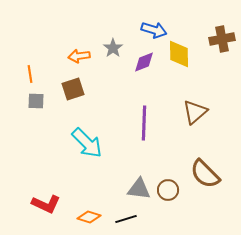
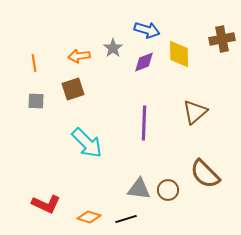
blue arrow: moved 7 px left
orange line: moved 4 px right, 11 px up
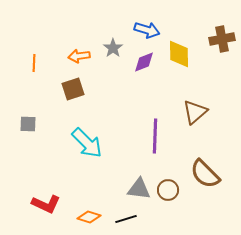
orange line: rotated 12 degrees clockwise
gray square: moved 8 px left, 23 px down
purple line: moved 11 px right, 13 px down
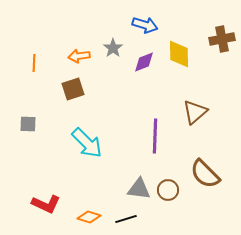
blue arrow: moved 2 px left, 5 px up
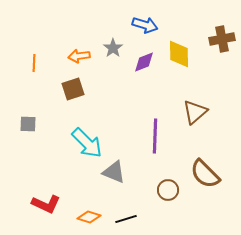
gray triangle: moved 25 px left, 17 px up; rotated 15 degrees clockwise
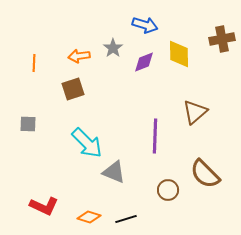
red L-shape: moved 2 px left, 2 px down
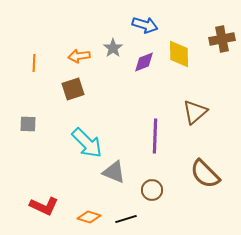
brown circle: moved 16 px left
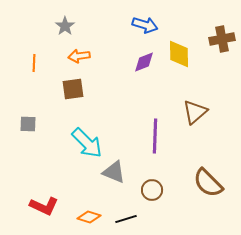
gray star: moved 48 px left, 22 px up
brown square: rotated 10 degrees clockwise
brown semicircle: moved 3 px right, 9 px down
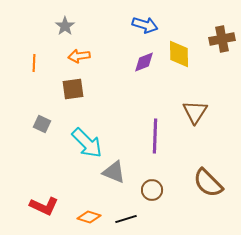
brown triangle: rotated 16 degrees counterclockwise
gray square: moved 14 px right; rotated 24 degrees clockwise
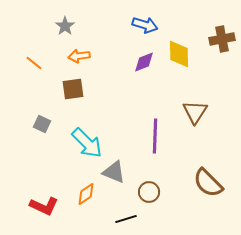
orange line: rotated 54 degrees counterclockwise
brown circle: moved 3 px left, 2 px down
orange diamond: moved 3 px left, 23 px up; rotated 50 degrees counterclockwise
